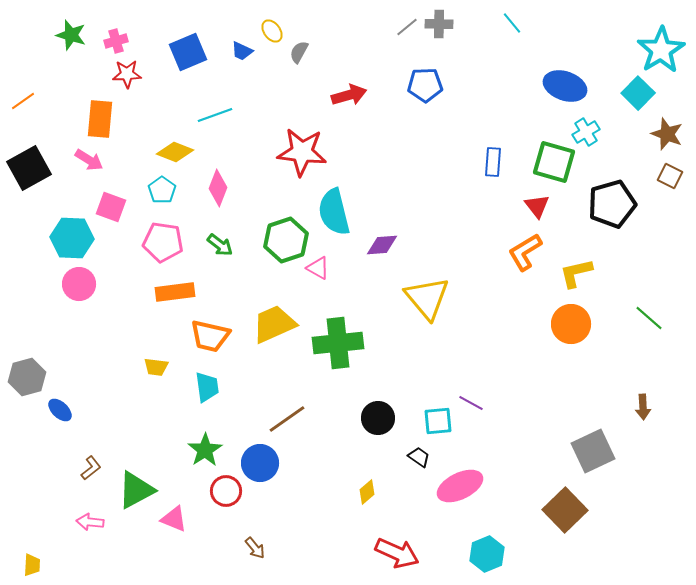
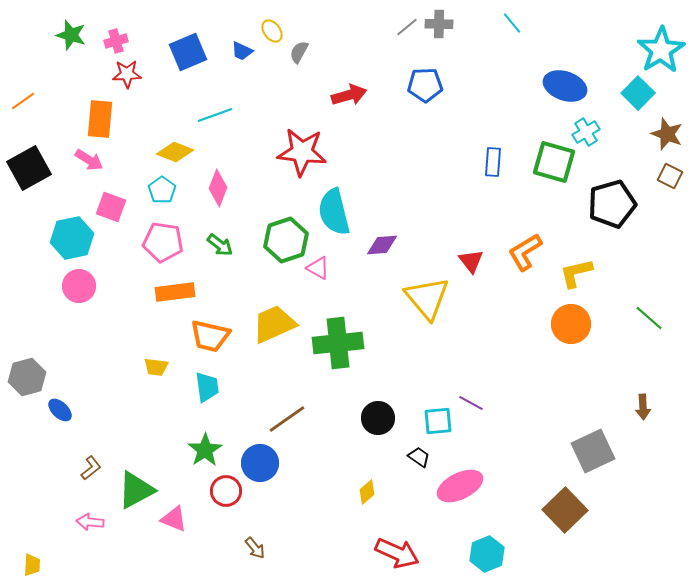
red triangle at (537, 206): moved 66 px left, 55 px down
cyan hexagon at (72, 238): rotated 15 degrees counterclockwise
pink circle at (79, 284): moved 2 px down
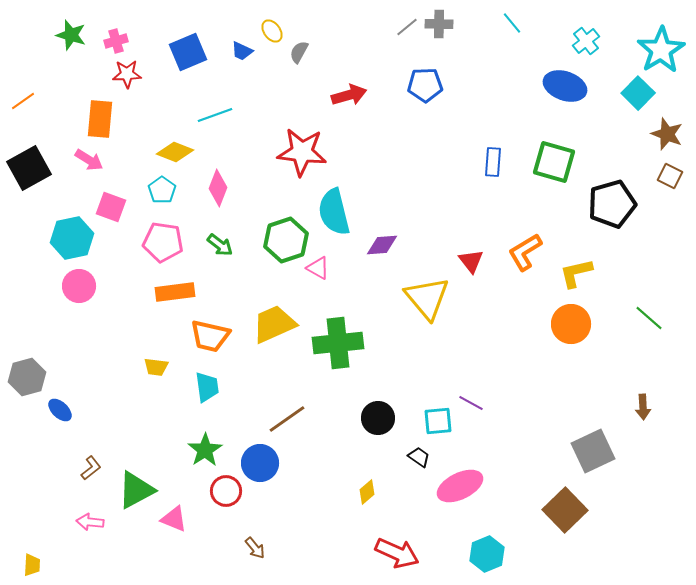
cyan cross at (586, 132): moved 91 px up; rotated 8 degrees counterclockwise
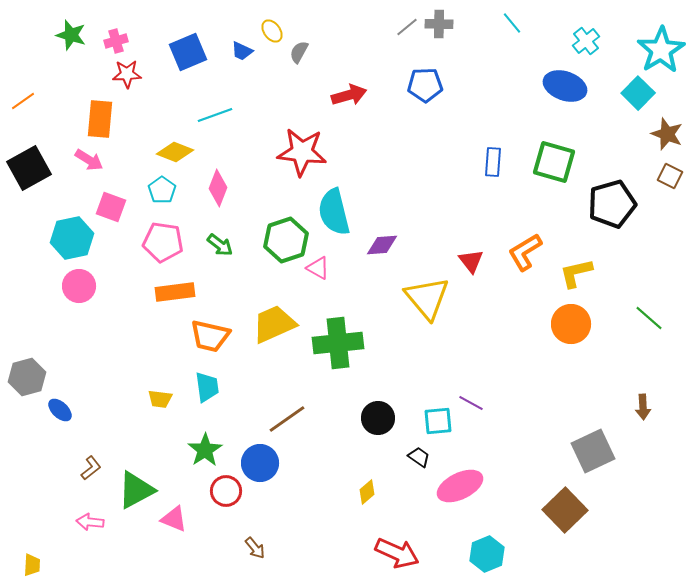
yellow trapezoid at (156, 367): moved 4 px right, 32 px down
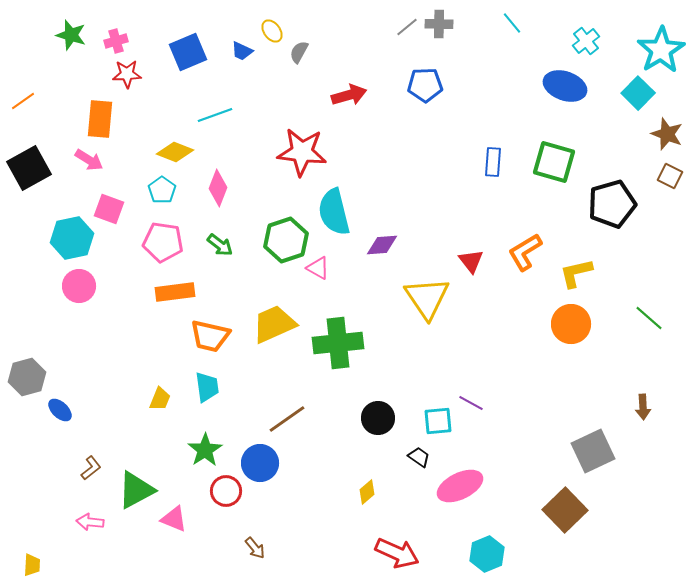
pink square at (111, 207): moved 2 px left, 2 px down
yellow triangle at (427, 298): rotated 6 degrees clockwise
yellow trapezoid at (160, 399): rotated 75 degrees counterclockwise
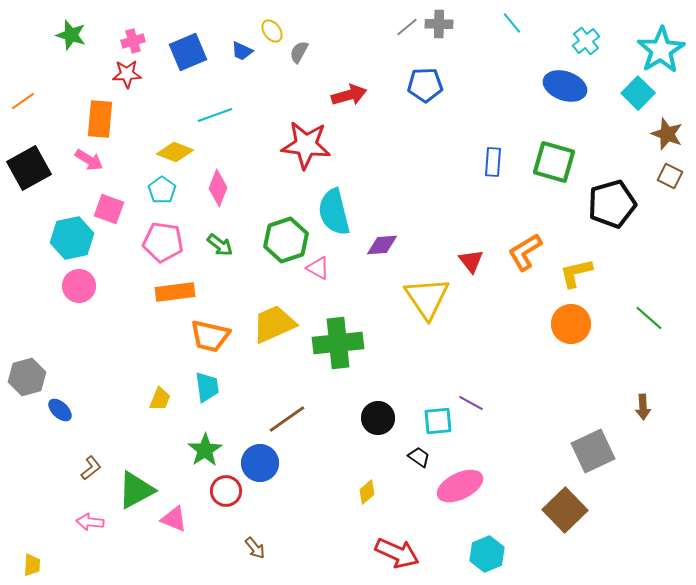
pink cross at (116, 41): moved 17 px right
red star at (302, 152): moved 4 px right, 7 px up
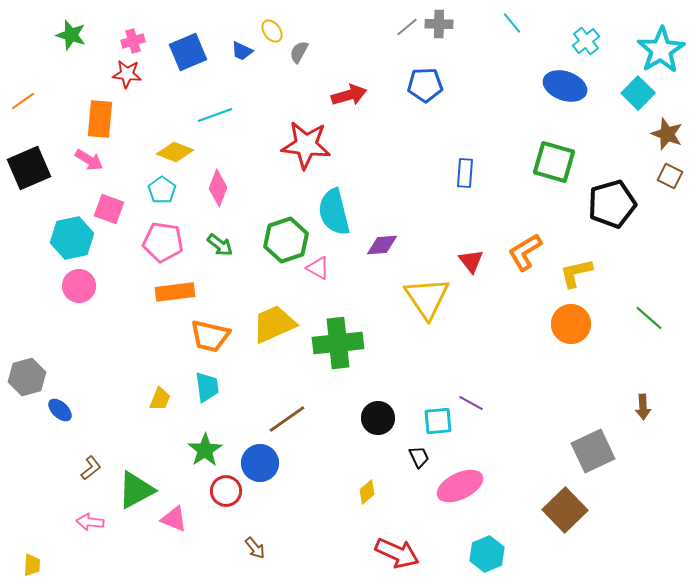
red star at (127, 74): rotated 8 degrees clockwise
blue rectangle at (493, 162): moved 28 px left, 11 px down
black square at (29, 168): rotated 6 degrees clockwise
black trapezoid at (419, 457): rotated 30 degrees clockwise
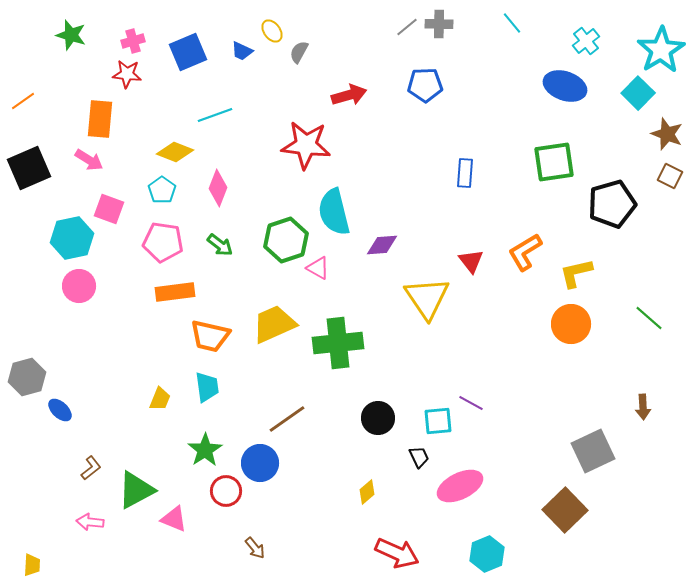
green square at (554, 162): rotated 24 degrees counterclockwise
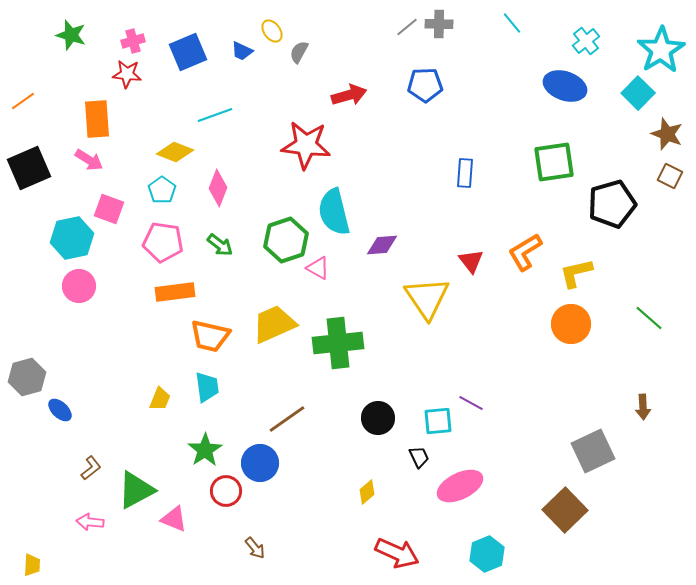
orange rectangle at (100, 119): moved 3 px left; rotated 9 degrees counterclockwise
